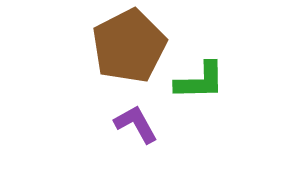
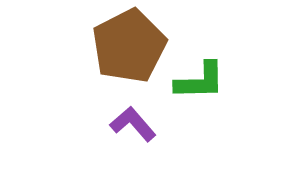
purple L-shape: moved 3 px left; rotated 12 degrees counterclockwise
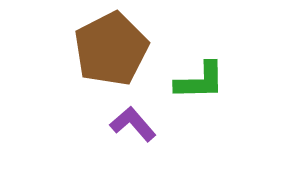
brown pentagon: moved 18 px left, 3 px down
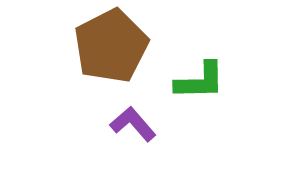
brown pentagon: moved 3 px up
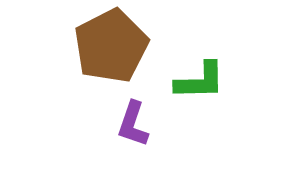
purple L-shape: rotated 120 degrees counterclockwise
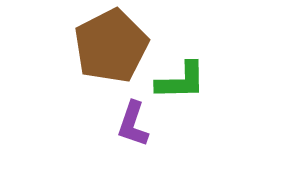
green L-shape: moved 19 px left
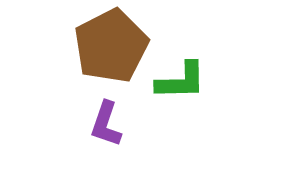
purple L-shape: moved 27 px left
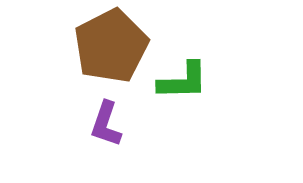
green L-shape: moved 2 px right
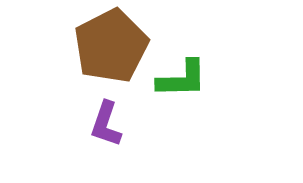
green L-shape: moved 1 px left, 2 px up
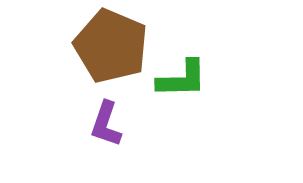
brown pentagon: rotated 22 degrees counterclockwise
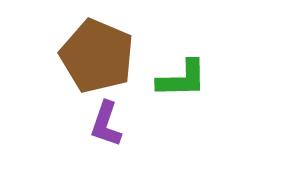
brown pentagon: moved 14 px left, 10 px down
